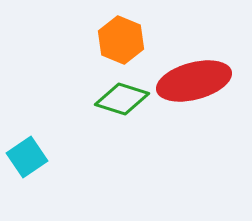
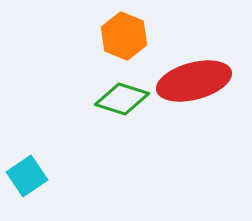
orange hexagon: moved 3 px right, 4 px up
cyan square: moved 19 px down
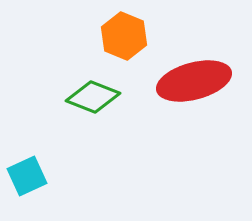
green diamond: moved 29 px left, 2 px up; rotated 4 degrees clockwise
cyan square: rotated 9 degrees clockwise
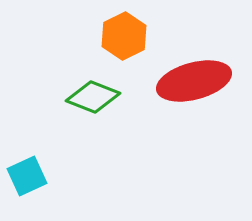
orange hexagon: rotated 12 degrees clockwise
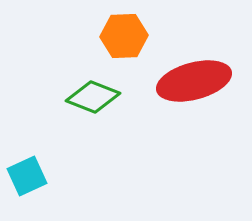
orange hexagon: rotated 24 degrees clockwise
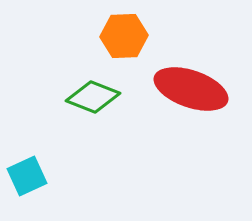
red ellipse: moved 3 px left, 8 px down; rotated 34 degrees clockwise
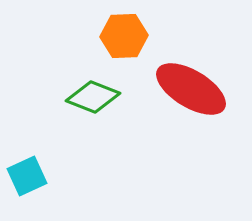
red ellipse: rotated 12 degrees clockwise
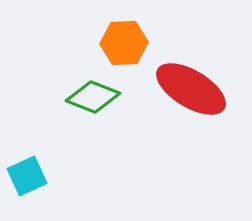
orange hexagon: moved 7 px down
